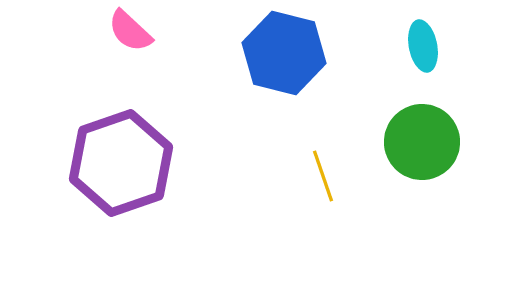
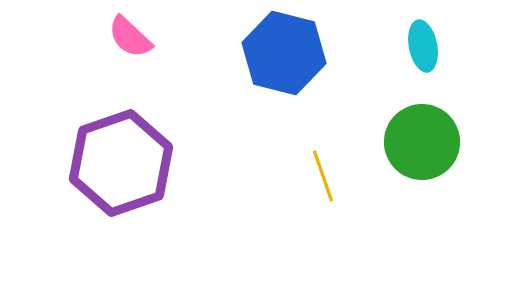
pink semicircle: moved 6 px down
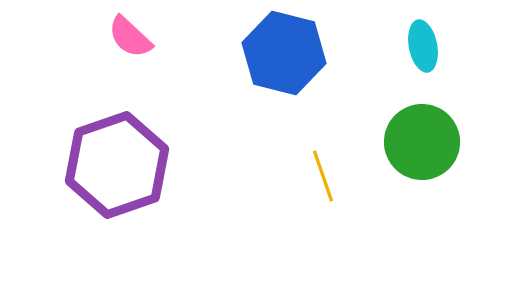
purple hexagon: moved 4 px left, 2 px down
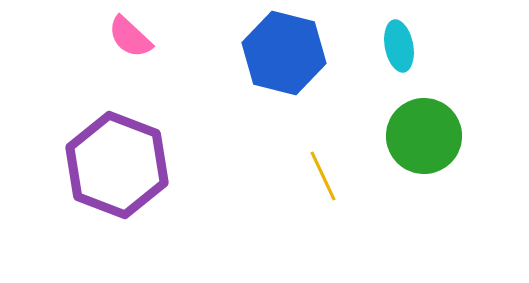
cyan ellipse: moved 24 px left
green circle: moved 2 px right, 6 px up
purple hexagon: rotated 20 degrees counterclockwise
yellow line: rotated 6 degrees counterclockwise
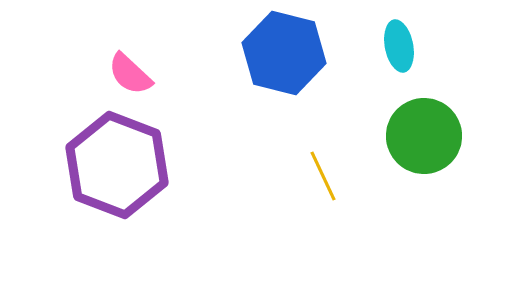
pink semicircle: moved 37 px down
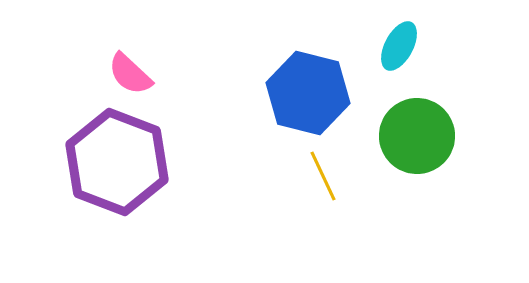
cyan ellipse: rotated 39 degrees clockwise
blue hexagon: moved 24 px right, 40 px down
green circle: moved 7 px left
purple hexagon: moved 3 px up
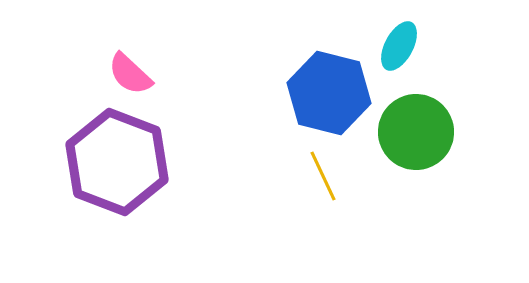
blue hexagon: moved 21 px right
green circle: moved 1 px left, 4 px up
